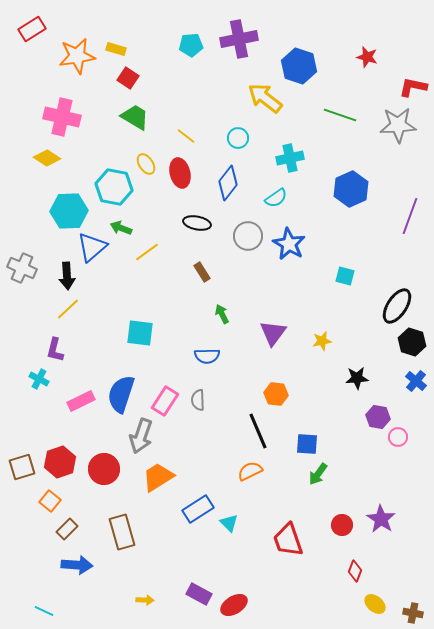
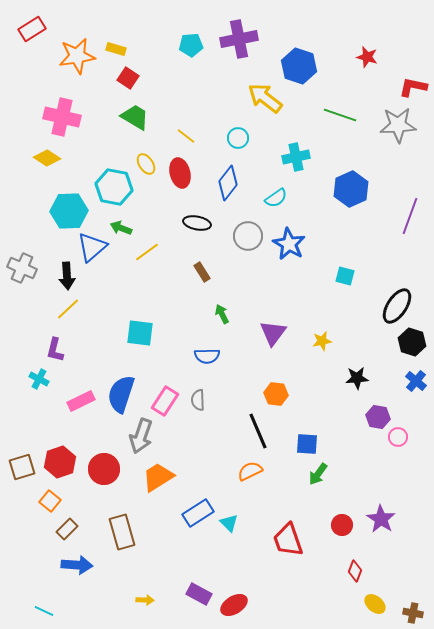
cyan cross at (290, 158): moved 6 px right, 1 px up
blue rectangle at (198, 509): moved 4 px down
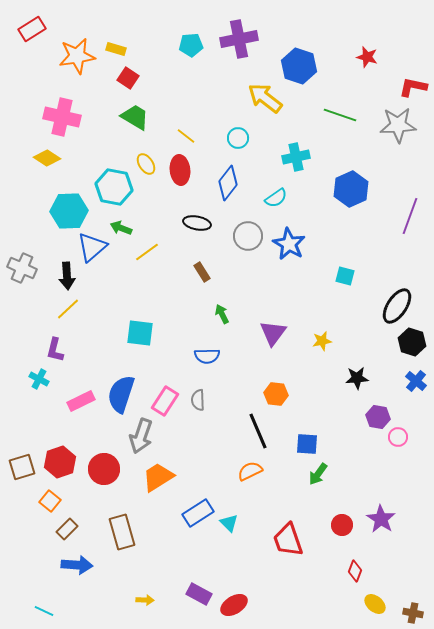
red ellipse at (180, 173): moved 3 px up; rotated 8 degrees clockwise
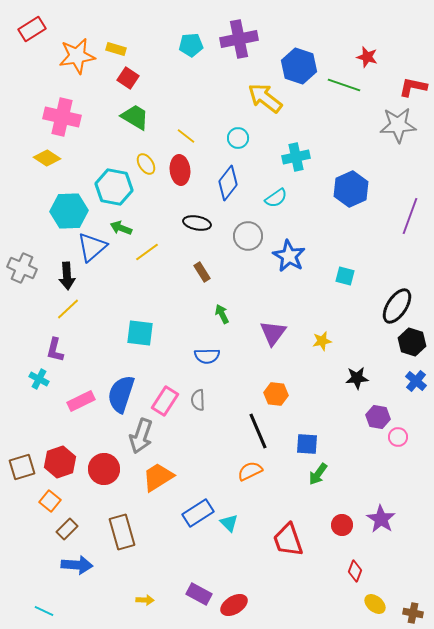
green line at (340, 115): moved 4 px right, 30 px up
blue star at (289, 244): moved 12 px down
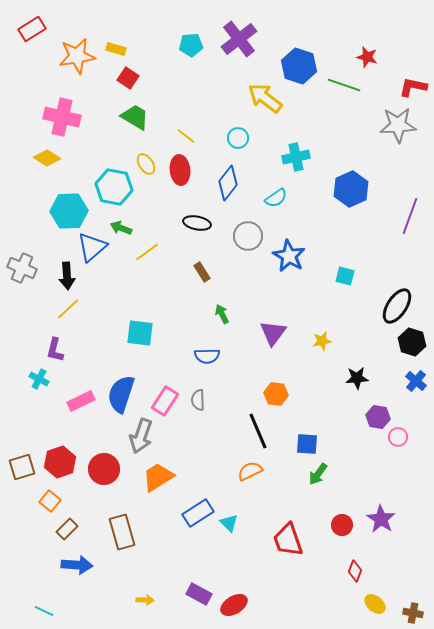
purple cross at (239, 39): rotated 27 degrees counterclockwise
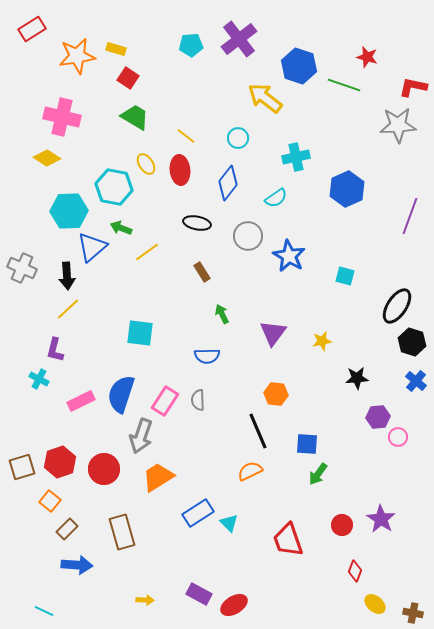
blue hexagon at (351, 189): moved 4 px left
purple hexagon at (378, 417): rotated 15 degrees counterclockwise
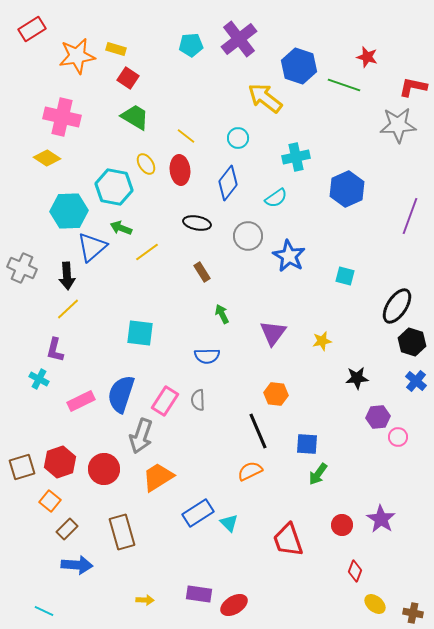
purple rectangle at (199, 594): rotated 20 degrees counterclockwise
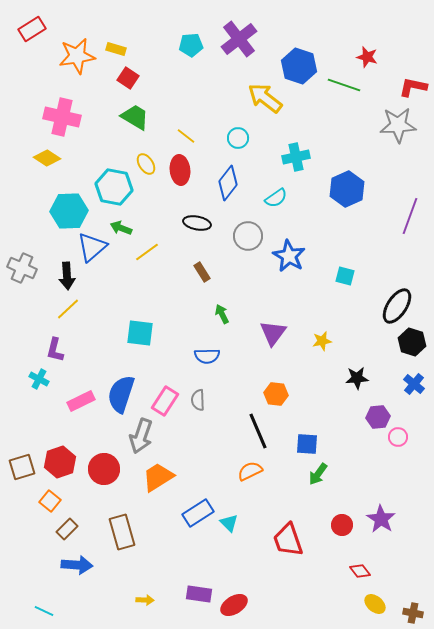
blue cross at (416, 381): moved 2 px left, 3 px down
red diamond at (355, 571): moved 5 px right; rotated 60 degrees counterclockwise
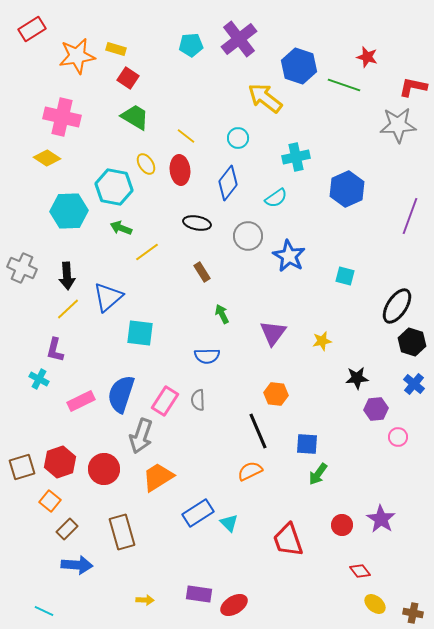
blue triangle at (92, 247): moved 16 px right, 50 px down
purple hexagon at (378, 417): moved 2 px left, 8 px up
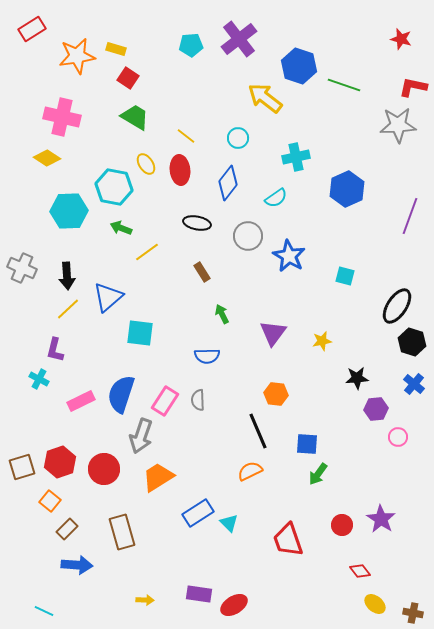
red star at (367, 57): moved 34 px right, 18 px up
